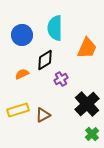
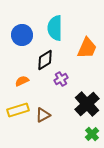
orange semicircle: moved 7 px down
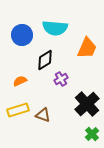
cyan semicircle: rotated 85 degrees counterclockwise
orange semicircle: moved 2 px left
brown triangle: rotated 49 degrees clockwise
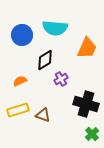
black cross: moved 1 px left; rotated 30 degrees counterclockwise
